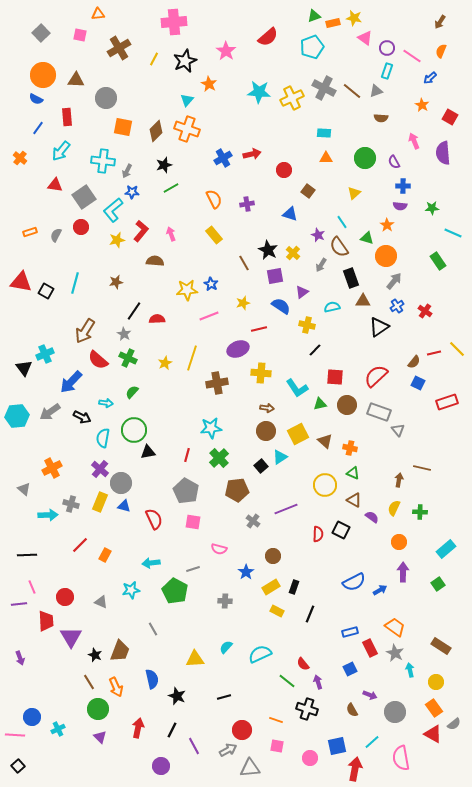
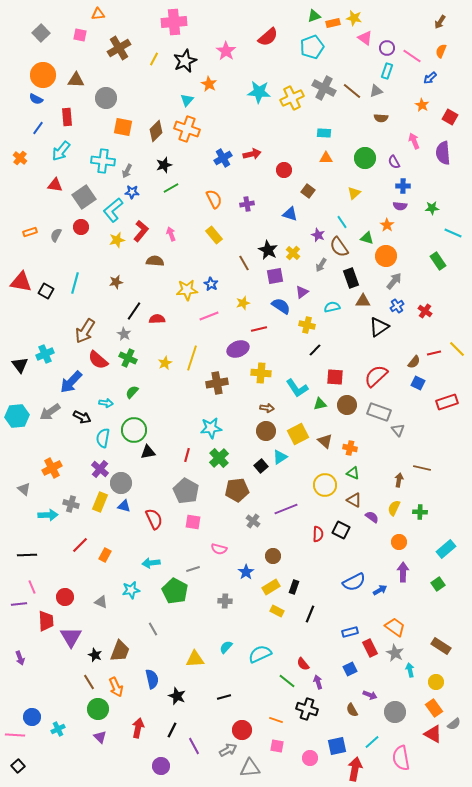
black triangle at (24, 368): moved 4 px left, 3 px up
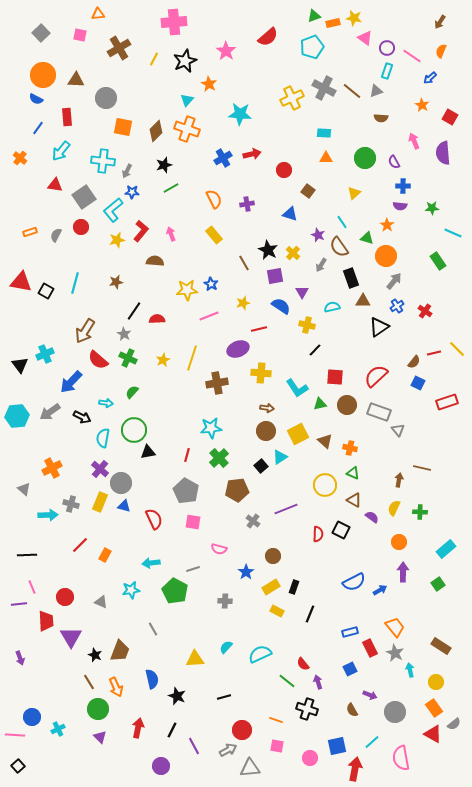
cyan star at (259, 92): moved 19 px left, 22 px down
purple triangle at (302, 292): rotated 24 degrees counterclockwise
yellow star at (165, 363): moved 2 px left, 3 px up
orange trapezoid at (395, 627): rotated 15 degrees clockwise
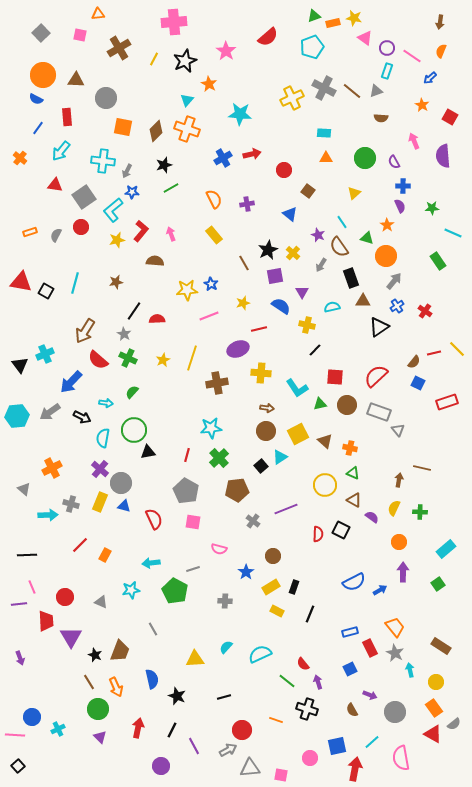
brown arrow at (440, 22): rotated 24 degrees counterclockwise
purple semicircle at (443, 153): moved 3 px down
purple semicircle at (400, 206): rotated 120 degrees counterclockwise
blue triangle at (290, 214): rotated 21 degrees clockwise
black star at (268, 250): rotated 18 degrees clockwise
pink square at (277, 746): moved 4 px right, 29 px down
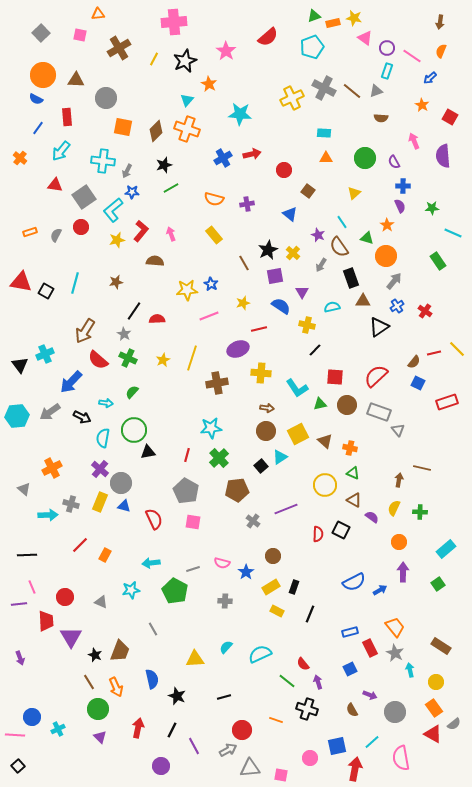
orange semicircle at (214, 199): rotated 132 degrees clockwise
pink semicircle at (219, 549): moved 3 px right, 14 px down
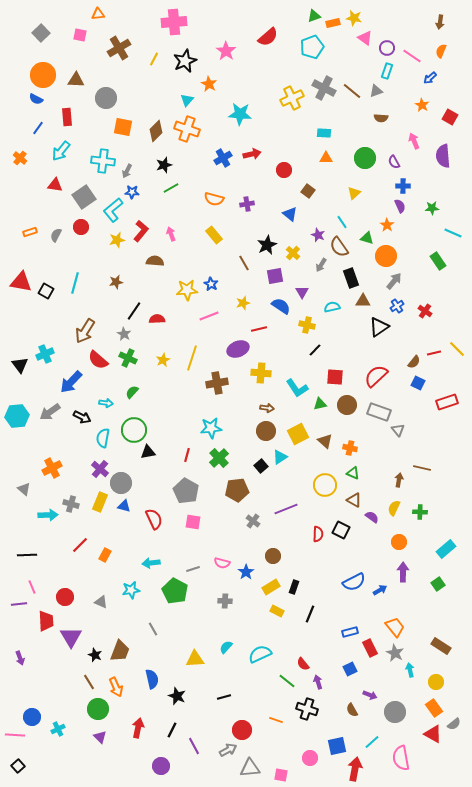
black star at (268, 250): moved 1 px left, 5 px up
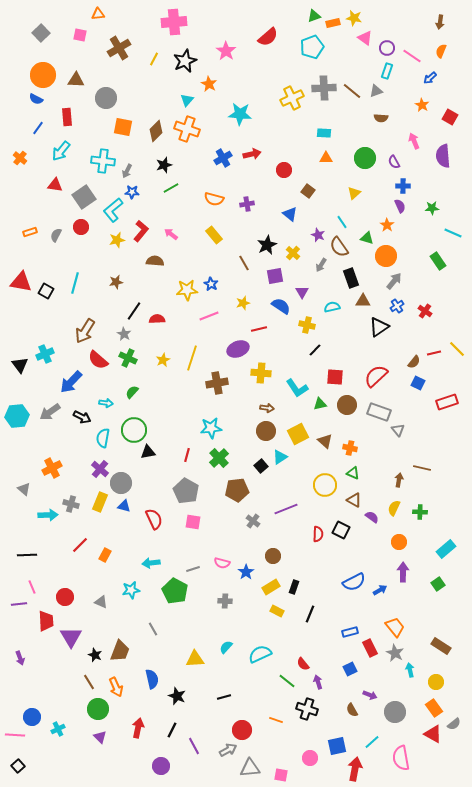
gray cross at (324, 88): rotated 30 degrees counterclockwise
pink arrow at (171, 234): rotated 32 degrees counterclockwise
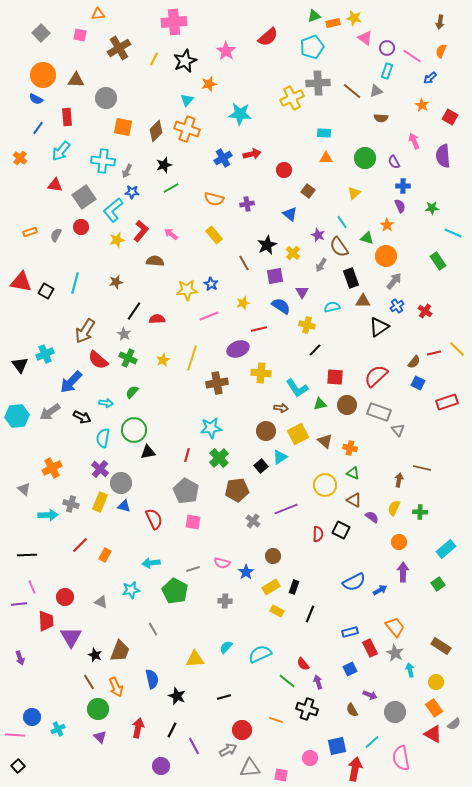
orange star at (209, 84): rotated 28 degrees clockwise
gray cross at (324, 88): moved 6 px left, 5 px up
brown arrow at (267, 408): moved 14 px right
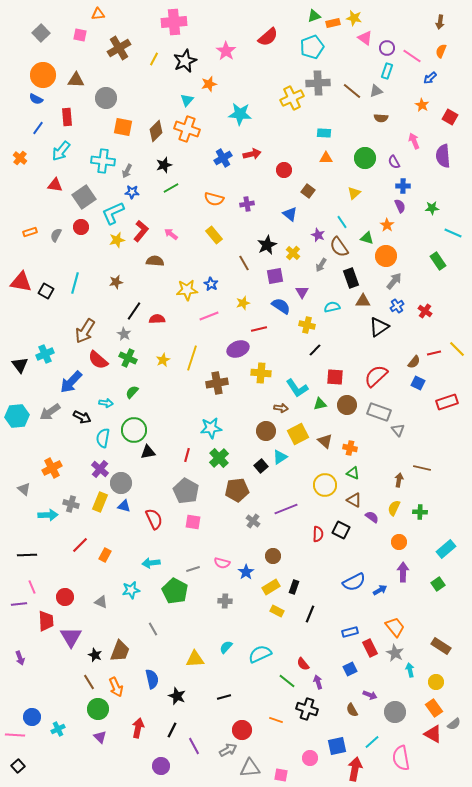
cyan L-shape at (113, 210): moved 3 px down; rotated 15 degrees clockwise
